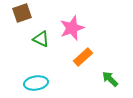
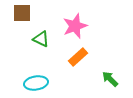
brown square: rotated 18 degrees clockwise
pink star: moved 3 px right, 2 px up
orange rectangle: moved 5 px left
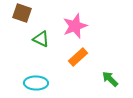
brown square: rotated 18 degrees clockwise
cyan ellipse: rotated 10 degrees clockwise
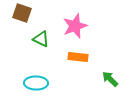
orange rectangle: rotated 48 degrees clockwise
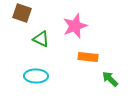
orange rectangle: moved 10 px right
cyan ellipse: moved 7 px up
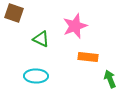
brown square: moved 8 px left
green arrow: rotated 24 degrees clockwise
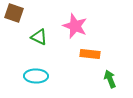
pink star: rotated 30 degrees counterclockwise
green triangle: moved 2 px left, 2 px up
orange rectangle: moved 2 px right, 3 px up
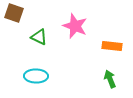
orange rectangle: moved 22 px right, 8 px up
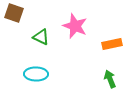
green triangle: moved 2 px right
orange rectangle: moved 2 px up; rotated 18 degrees counterclockwise
cyan ellipse: moved 2 px up
